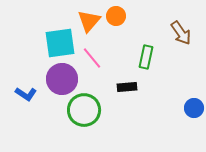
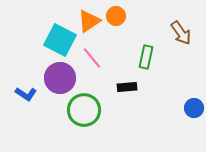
orange triangle: rotated 15 degrees clockwise
cyan square: moved 3 px up; rotated 36 degrees clockwise
purple circle: moved 2 px left, 1 px up
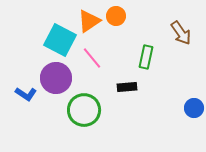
purple circle: moved 4 px left
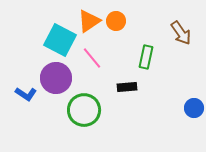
orange circle: moved 5 px down
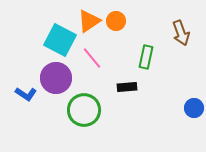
brown arrow: rotated 15 degrees clockwise
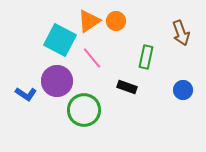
purple circle: moved 1 px right, 3 px down
black rectangle: rotated 24 degrees clockwise
blue circle: moved 11 px left, 18 px up
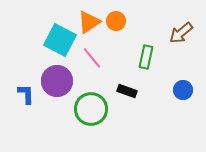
orange triangle: moved 1 px down
brown arrow: rotated 70 degrees clockwise
black rectangle: moved 4 px down
blue L-shape: rotated 125 degrees counterclockwise
green circle: moved 7 px right, 1 px up
